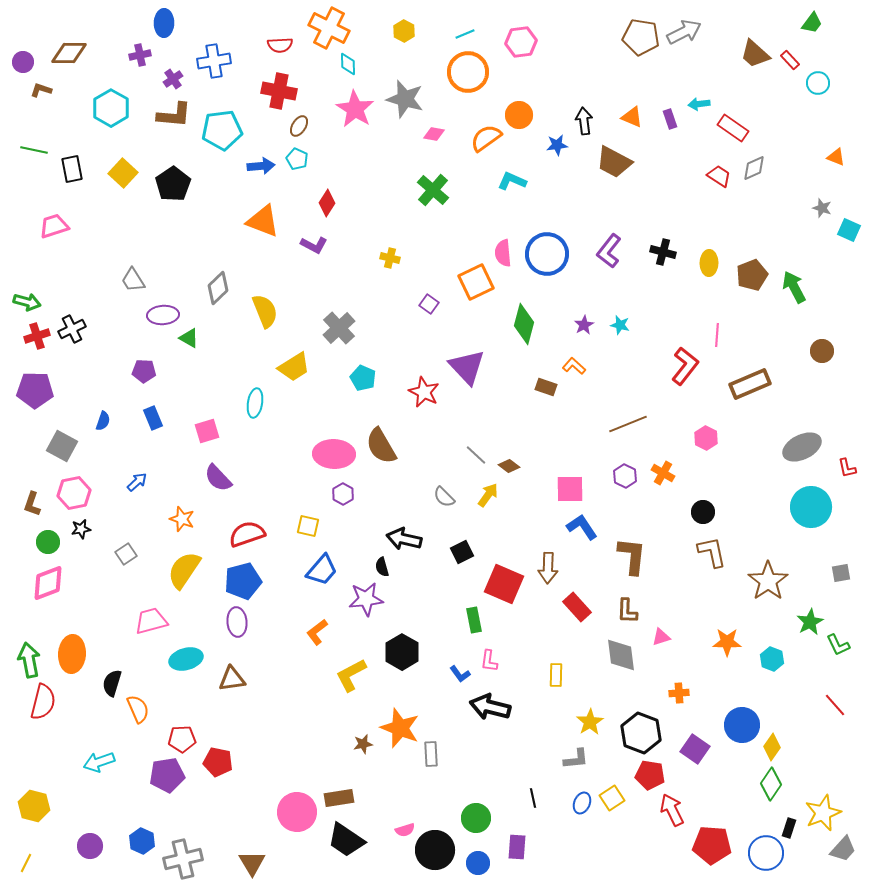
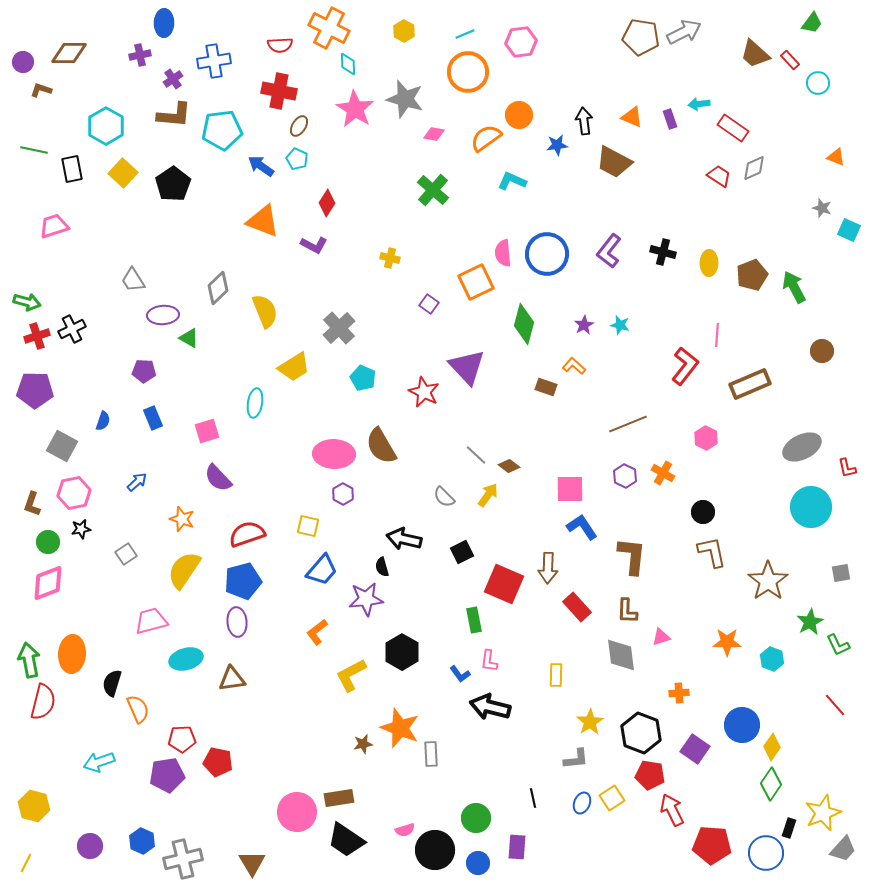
cyan hexagon at (111, 108): moved 5 px left, 18 px down
blue arrow at (261, 166): rotated 140 degrees counterclockwise
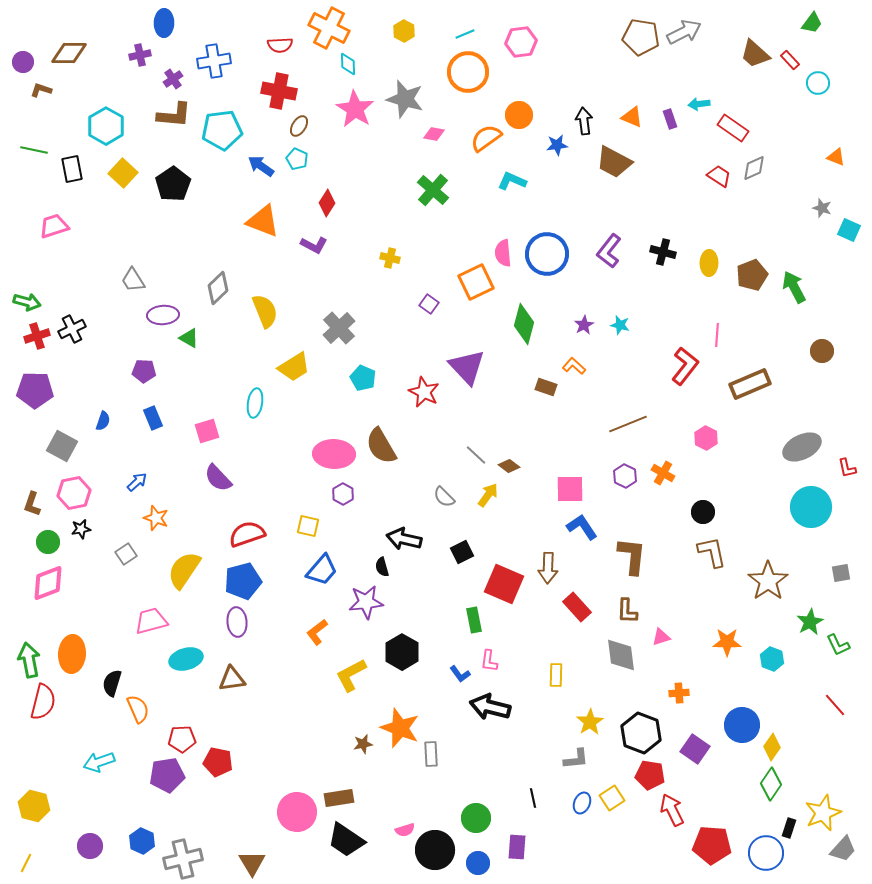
orange star at (182, 519): moved 26 px left, 1 px up
purple star at (366, 599): moved 3 px down
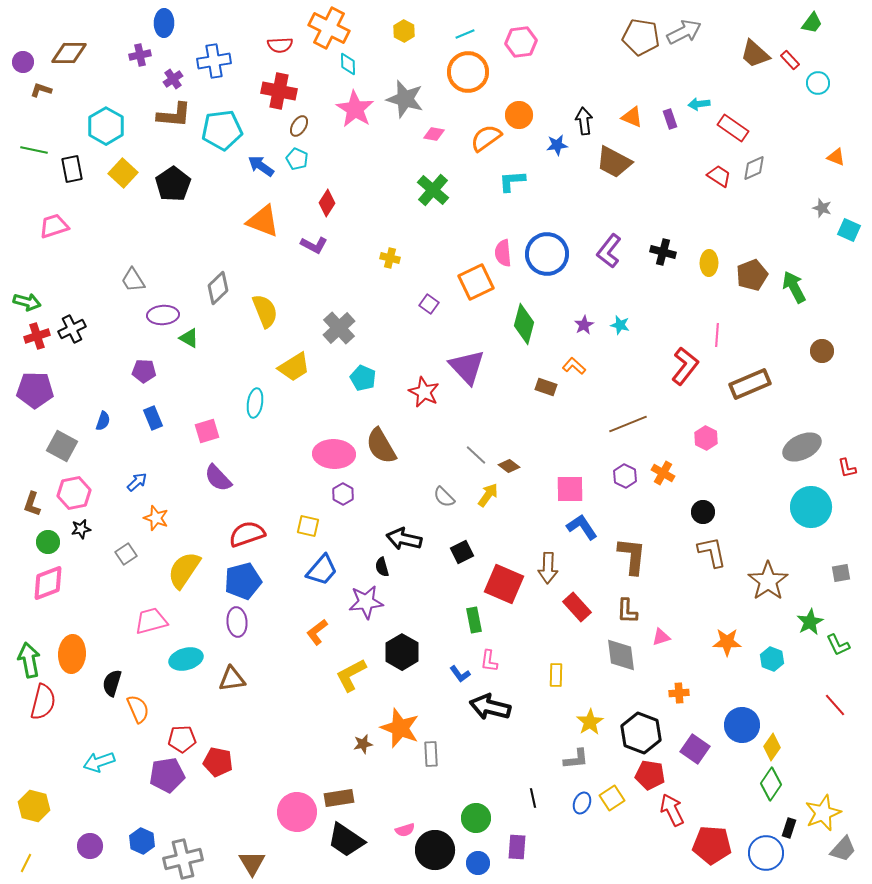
cyan L-shape at (512, 181): rotated 28 degrees counterclockwise
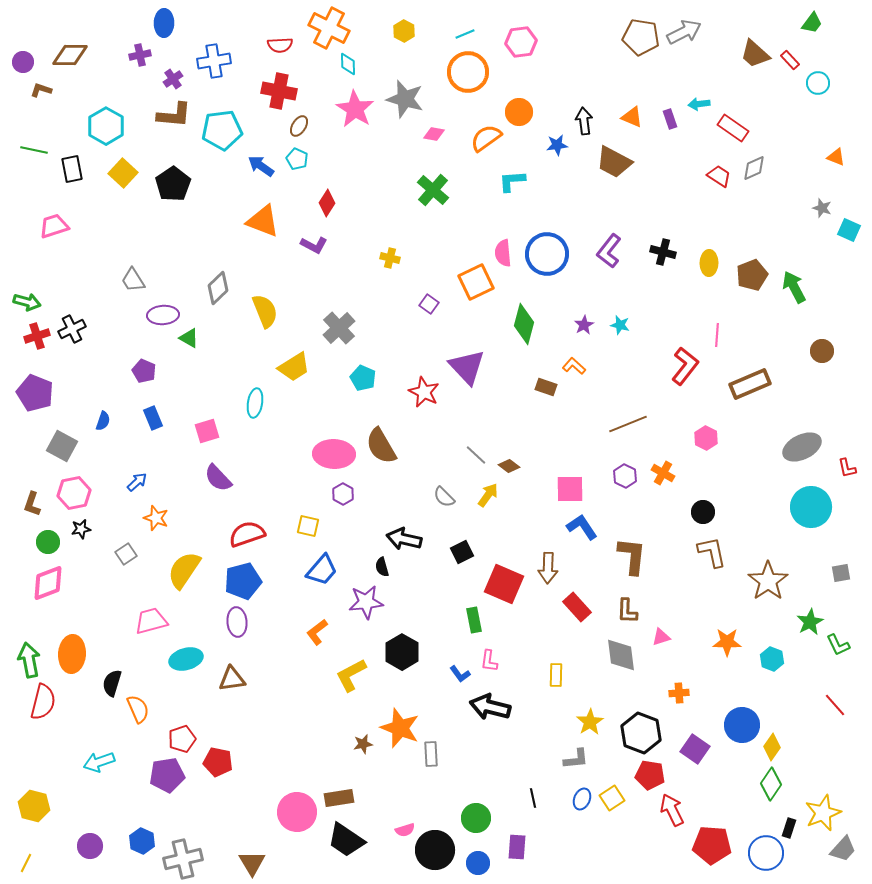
brown diamond at (69, 53): moved 1 px right, 2 px down
orange circle at (519, 115): moved 3 px up
purple pentagon at (144, 371): rotated 20 degrees clockwise
purple pentagon at (35, 390): moved 3 px down; rotated 21 degrees clockwise
red pentagon at (182, 739): rotated 16 degrees counterclockwise
blue ellipse at (582, 803): moved 4 px up
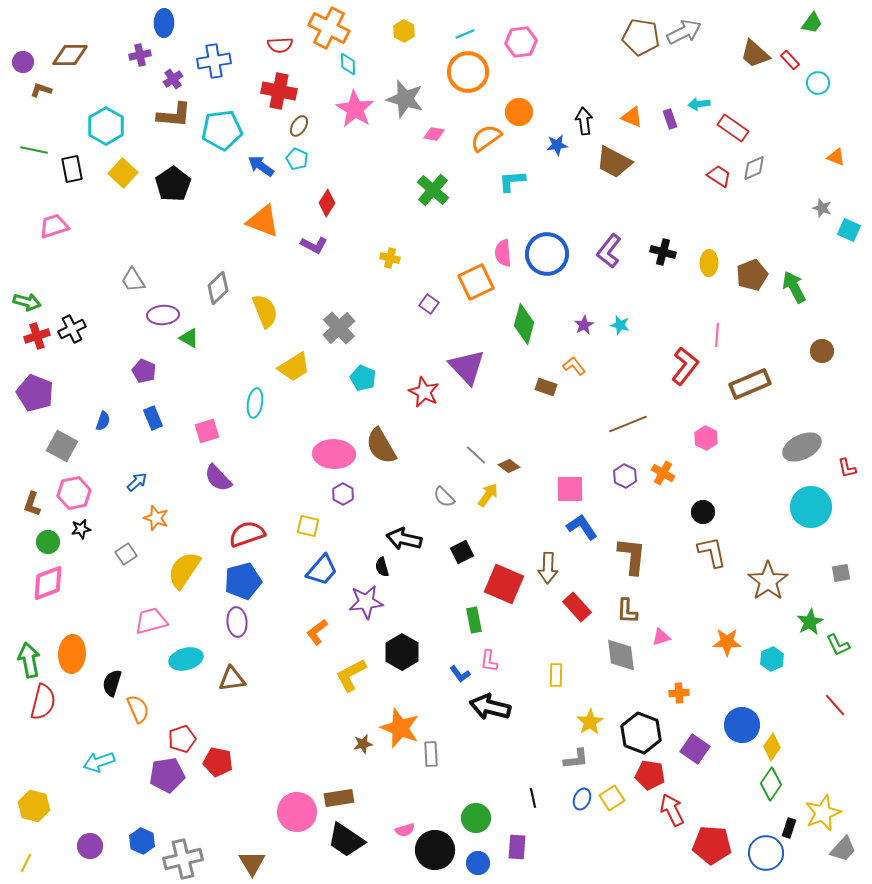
orange L-shape at (574, 366): rotated 10 degrees clockwise
cyan hexagon at (772, 659): rotated 15 degrees clockwise
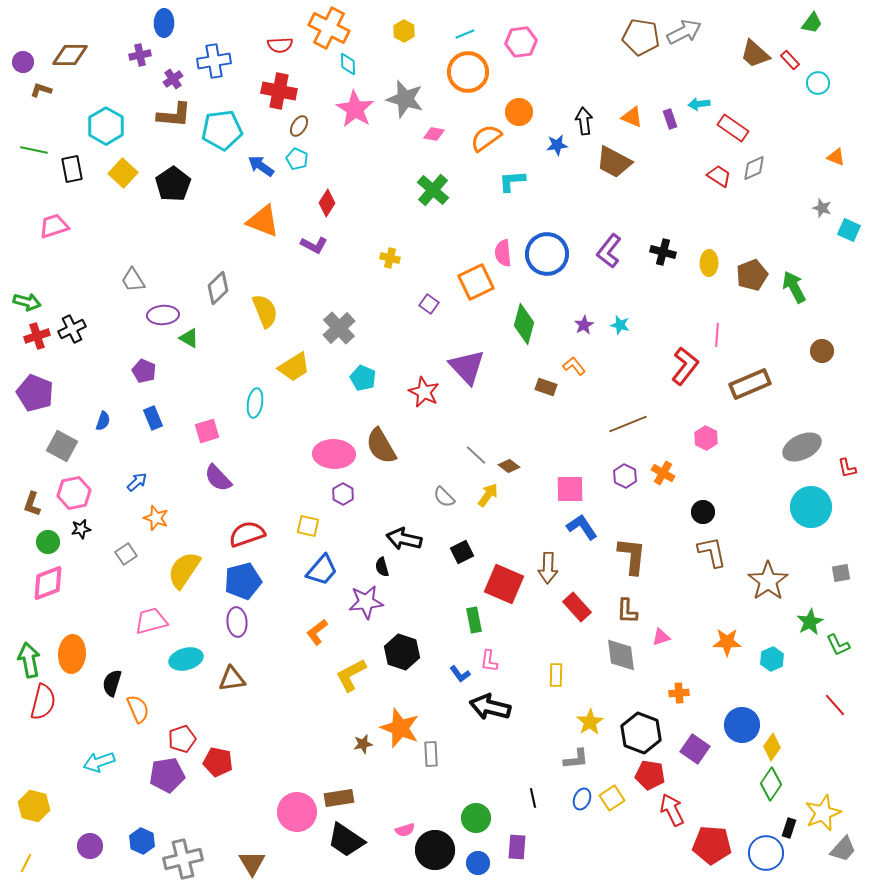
black hexagon at (402, 652): rotated 12 degrees counterclockwise
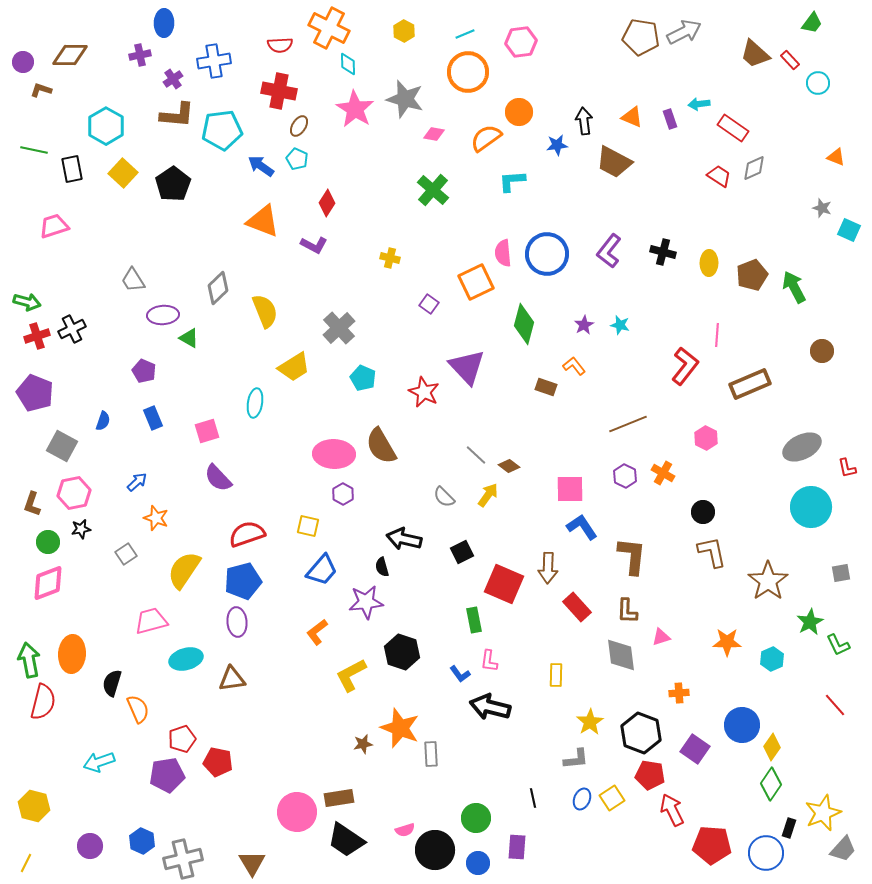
brown L-shape at (174, 115): moved 3 px right
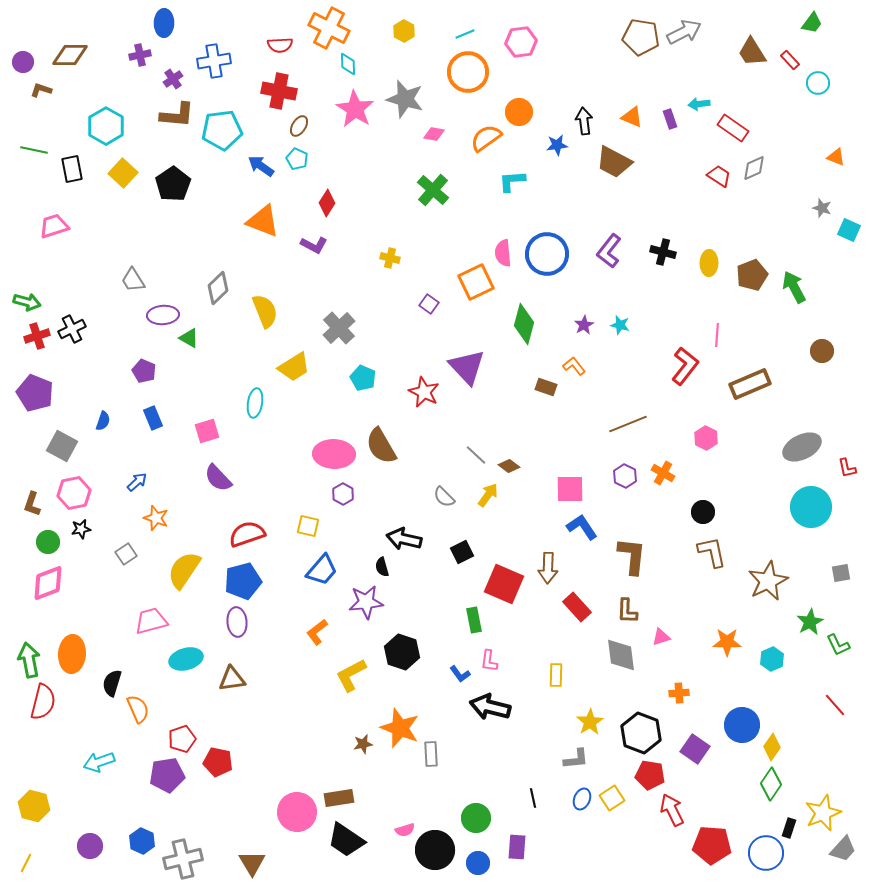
brown trapezoid at (755, 54): moved 3 px left, 2 px up; rotated 16 degrees clockwise
brown star at (768, 581): rotated 9 degrees clockwise
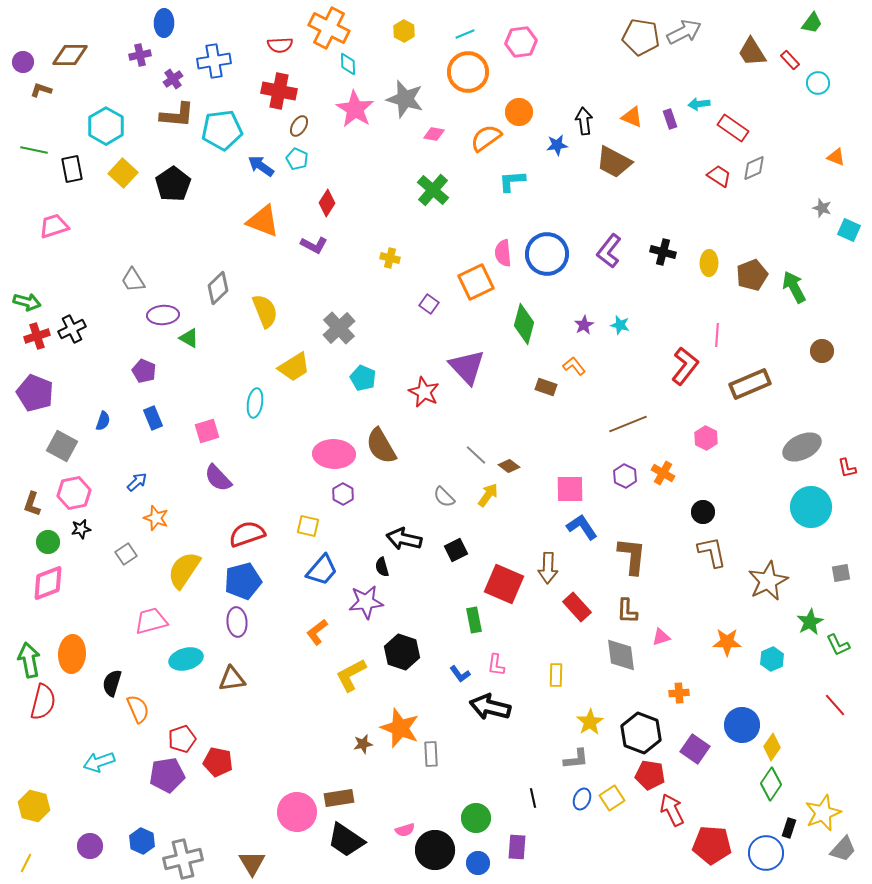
black square at (462, 552): moved 6 px left, 2 px up
pink L-shape at (489, 661): moved 7 px right, 4 px down
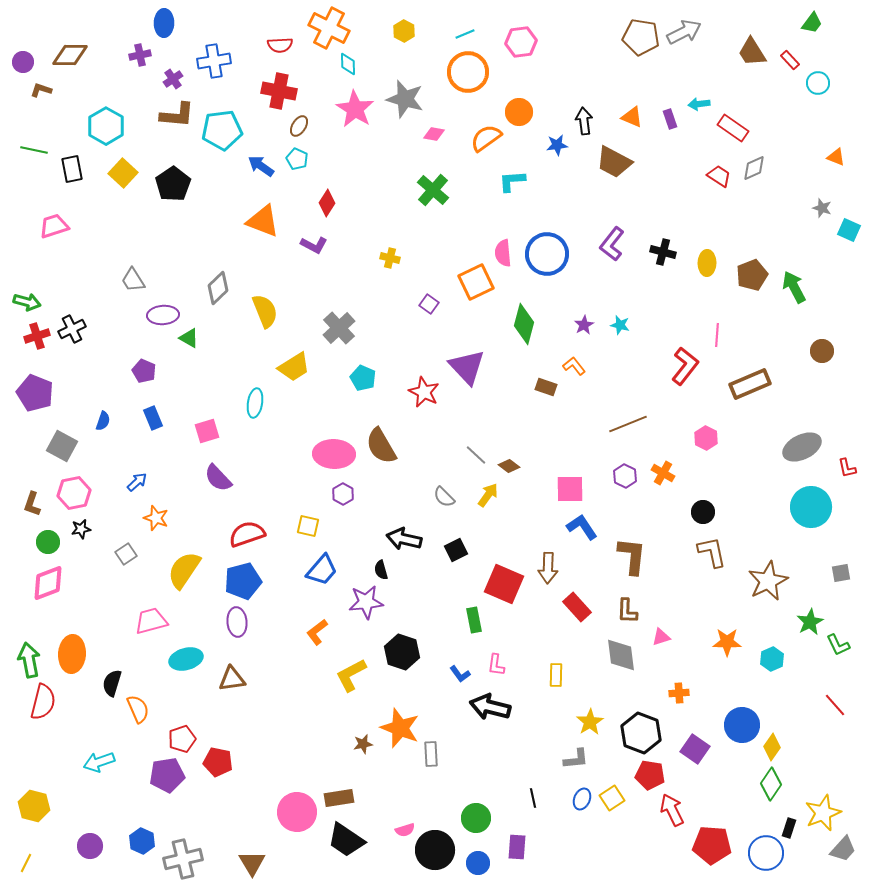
purple L-shape at (609, 251): moved 3 px right, 7 px up
yellow ellipse at (709, 263): moved 2 px left
black semicircle at (382, 567): moved 1 px left, 3 px down
